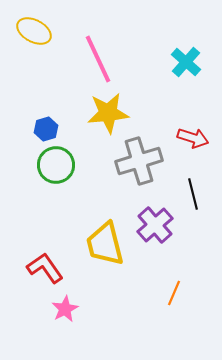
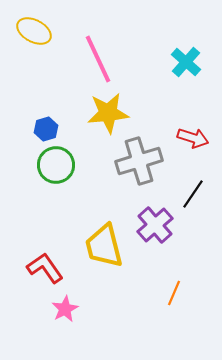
black line: rotated 48 degrees clockwise
yellow trapezoid: moved 1 px left, 2 px down
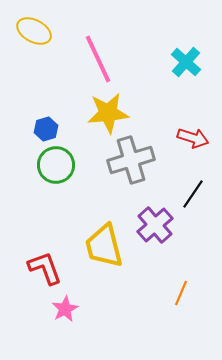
gray cross: moved 8 px left, 1 px up
red L-shape: rotated 15 degrees clockwise
orange line: moved 7 px right
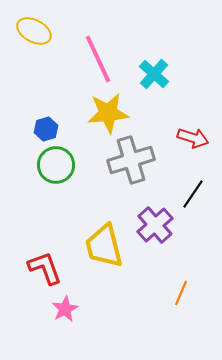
cyan cross: moved 32 px left, 12 px down
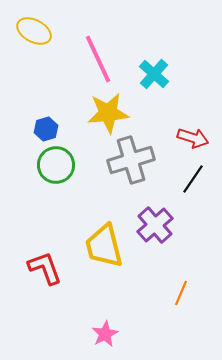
black line: moved 15 px up
pink star: moved 40 px right, 25 px down
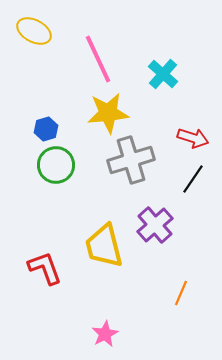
cyan cross: moved 9 px right
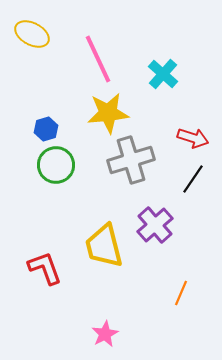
yellow ellipse: moved 2 px left, 3 px down
